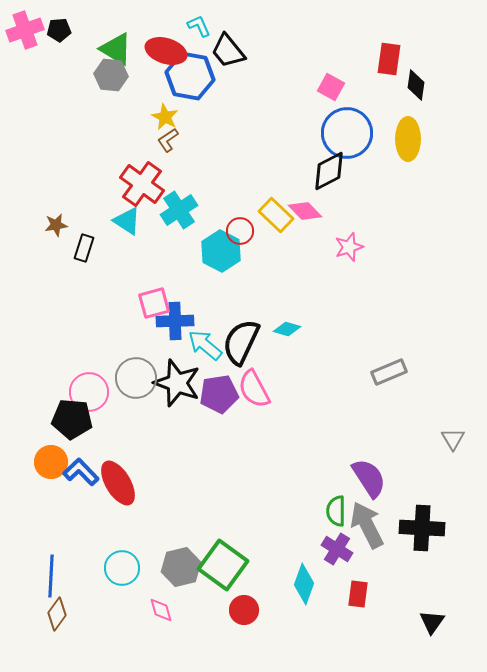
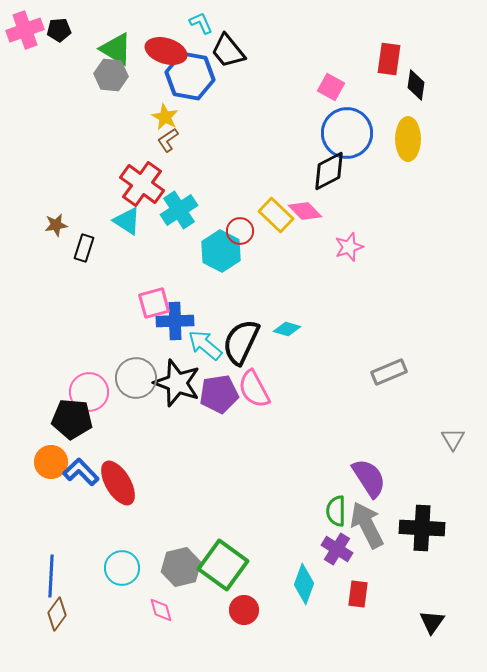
cyan L-shape at (199, 26): moved 2 px right, 3 px up
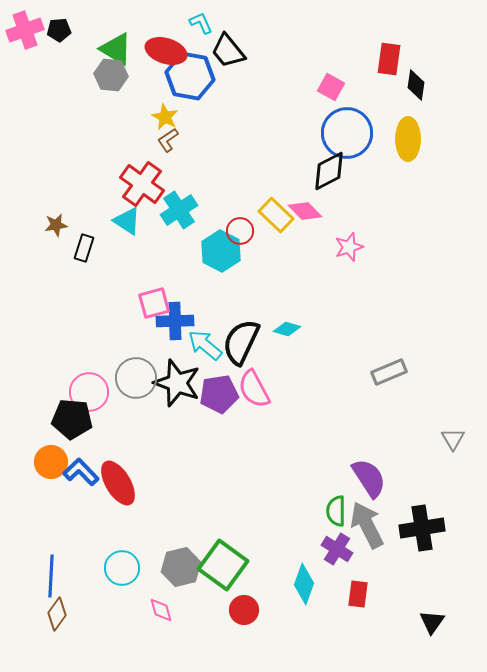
black cross at (422, 528): rotated 12 degrees counterclockwise
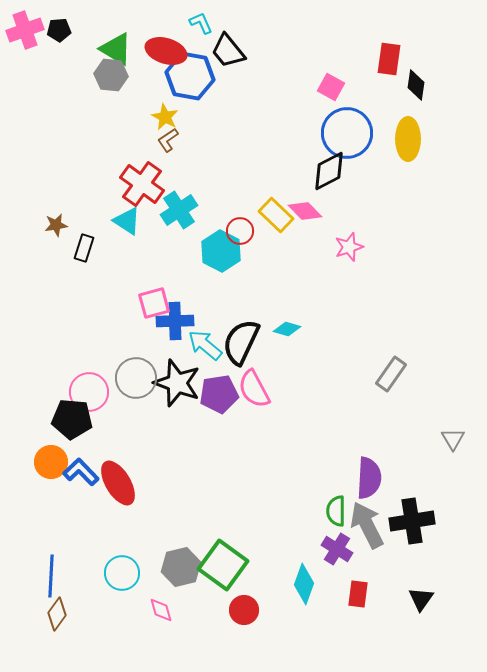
gray rectangle at (389, 372): moved 2 px right, 2 px down; rotated 32 degrees counterclockwise
purple semicircle at (369, 478): rotated 36 degrees clockwise
black cross at (422, 528): moved 10 px left, 7 px up
cyan circle at (122, 568): moved 5 px down
black triangle at (432, 622): moved 11 px left, 23 px up
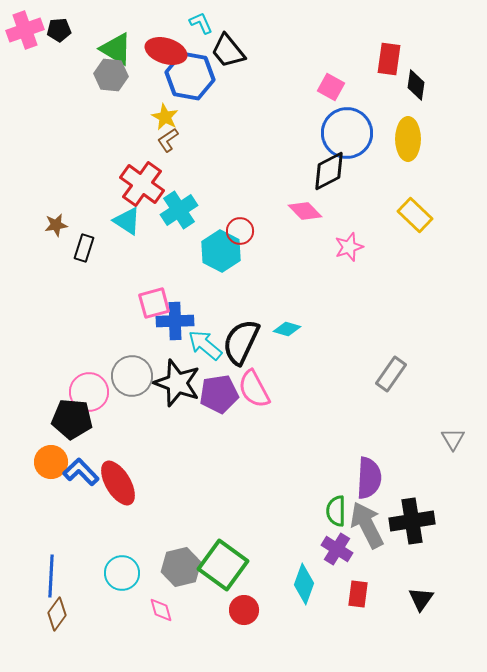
yellow rectangle at (276, 215): moved 139 px right
gray circle at (136, 378): moved 4 px left, 2 px up
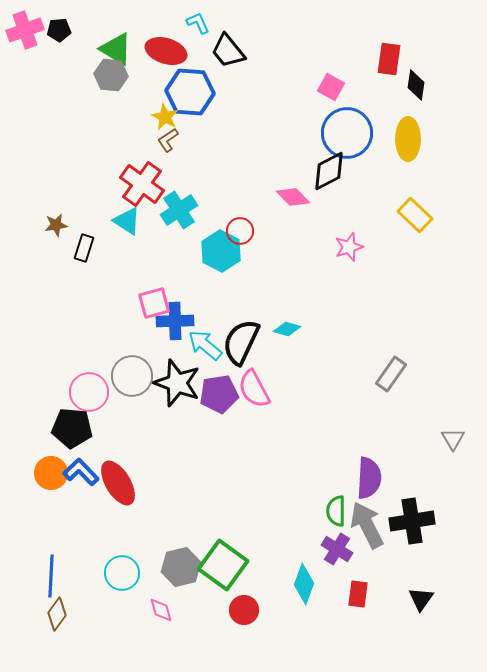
cyan L-shape at (201, 23): moved 3 px left
blue hexagon at (190, 76): moved 16 px down; rotated 6 degrees counterclockwise
pink diamond at (305, 211): moved 12 px left, 14 px up
black pentagon at (72, 419): moved 9 px down
orange circle at (51, 462): moved 11 px down
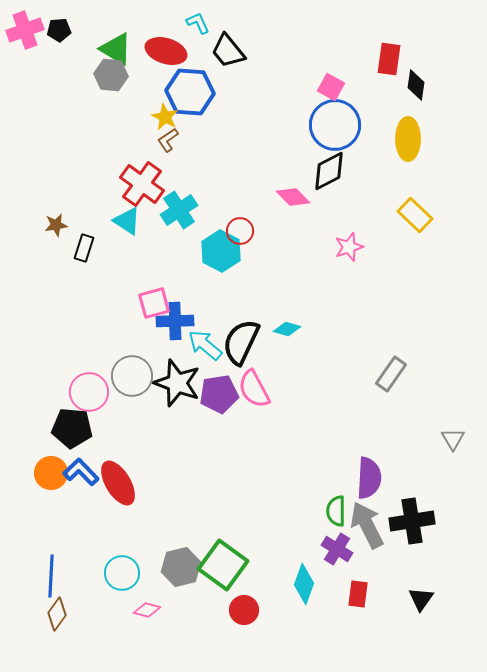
blue circle at (347, 133): moved 12 px left, 8 px up
pink diamond at (161, 610): moved 14 px left; rotated 60 degrees counterclockwise
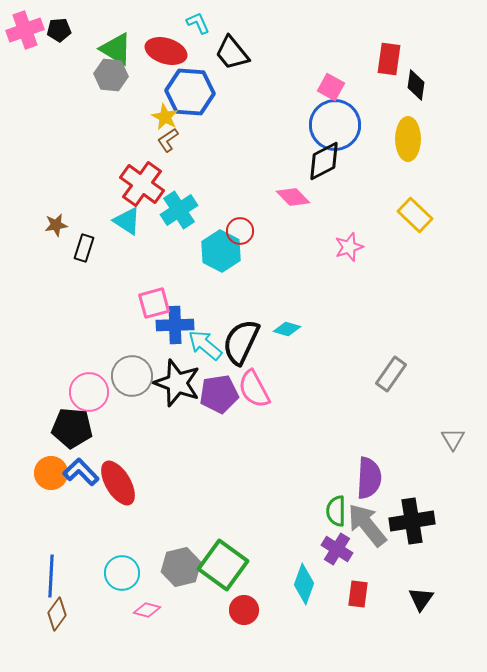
black trapezoid at (228, 51): moved 4 px right, 2 px down
black diamond at (329, 171): moved 5 px left, 10 px up
blue cross at (175, 321): moved 4 px down
gray arrow at (367, 525): rotated 12 degrees counterclockwise
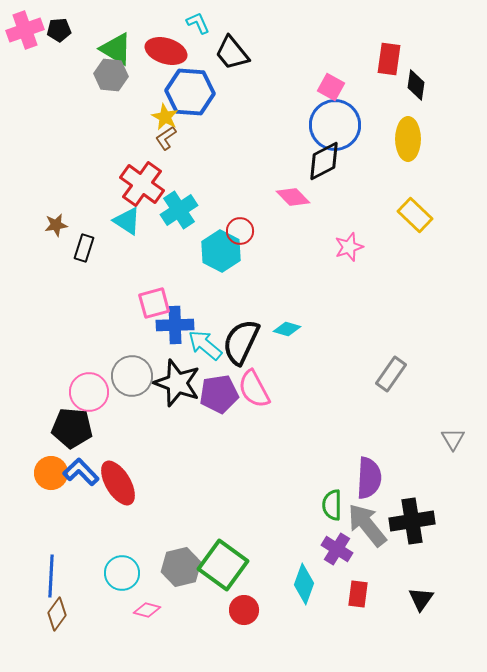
brown L-shape at (168, 140): moved 2 px left, 2 px up
green semicircle at (336, 511): moved 4 px left, 6 px up
